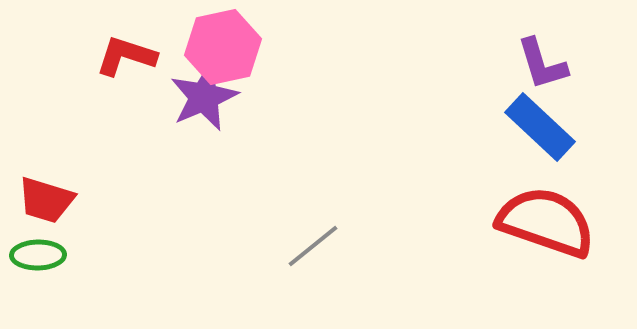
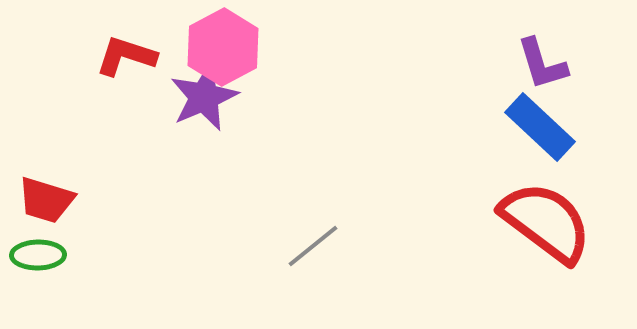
pink hexagon: rotated 16 degrees counterclockwise
red semicircle: rotated 18 degrees clockwise
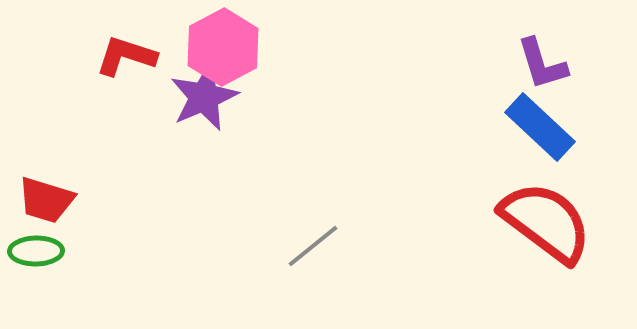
green ellipse: moved 2 px left, 4 px up
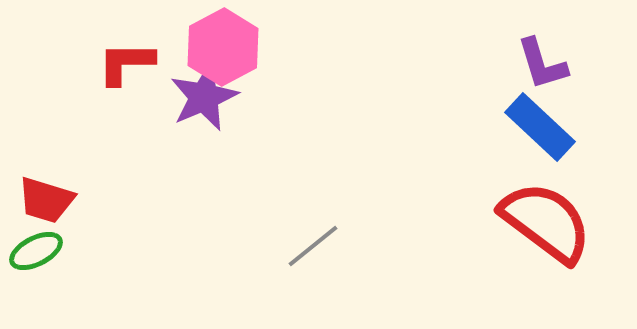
red L-shape: moved 7 px down; rotated 18 degrees counterclockwise
green ellipse: rotated 26 degrees counterclockwise
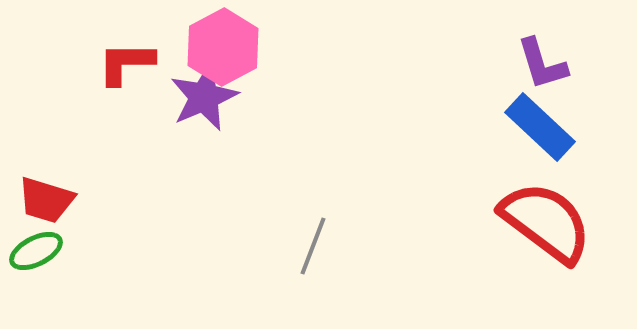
gray line: rotated 30 degrees counterclockwise
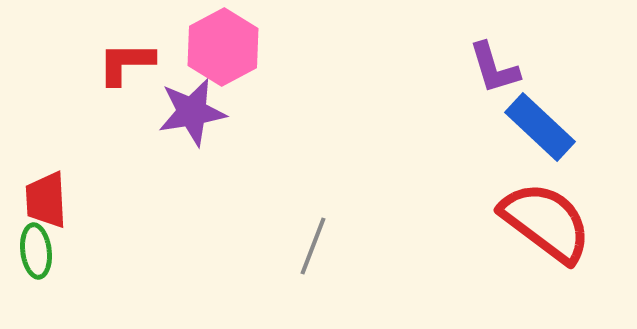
purple L-shape: moved 48 px left, 4 px down
purple star: moved 12 px left, 15 px down; rotated 14 degrees clockwise
red trapezoid: rotated 70 degrees clockwise
green ellipse: rotated 70 degrees counterclockwise
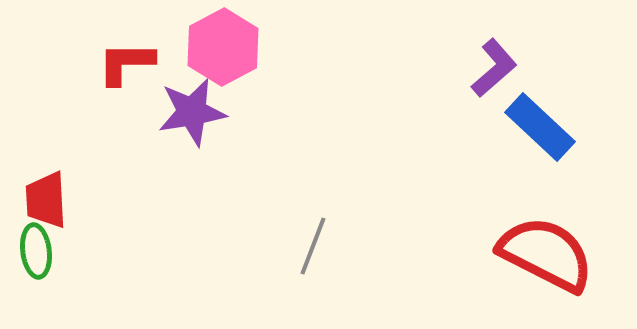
purple L-shape: rotated 114 degrees counterclockwise
red semicircle: moved 32 px down; rotated 10 degrees counterclockwise
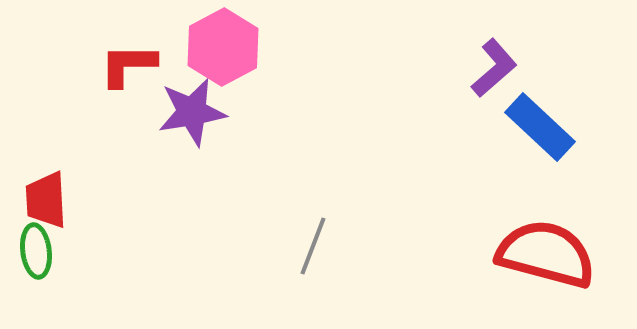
red L-shape: moved 2 px right, 2 px down
red semicircle: rotated 12 degrees counterclockwise
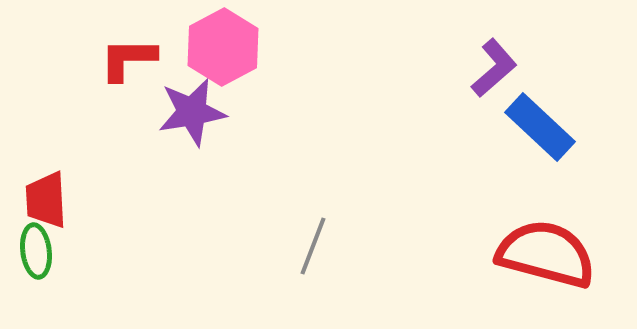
red L-shape: moved 6 px up
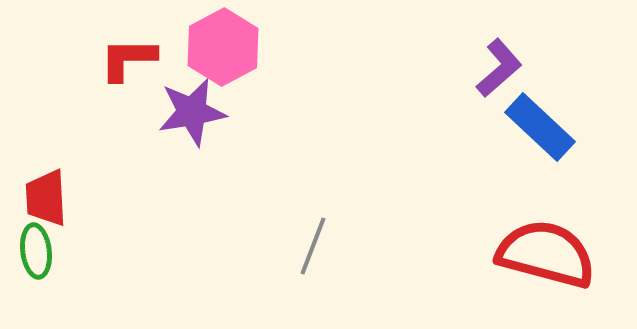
purple L-shape: moved 5 px right
red trapezoid: moved 2 px up
